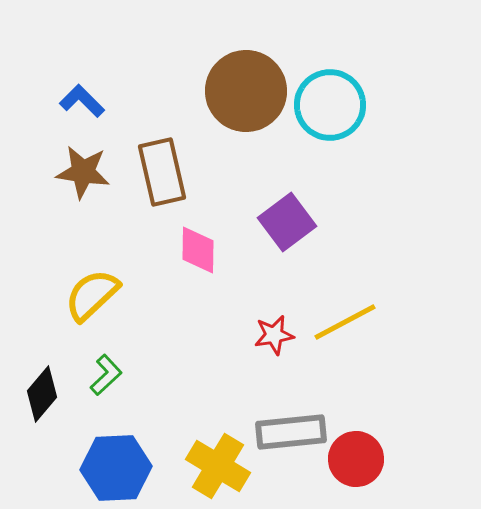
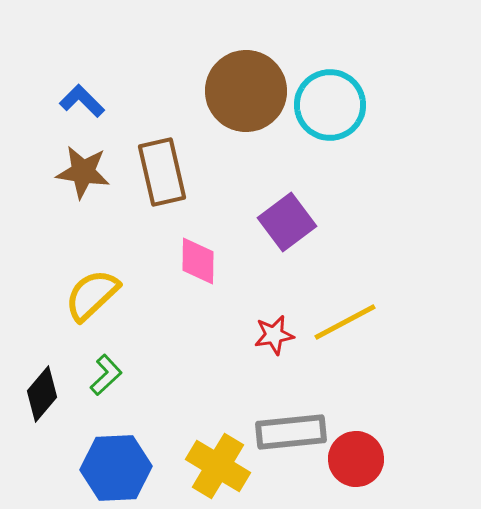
pink diamond: moved 11 px down
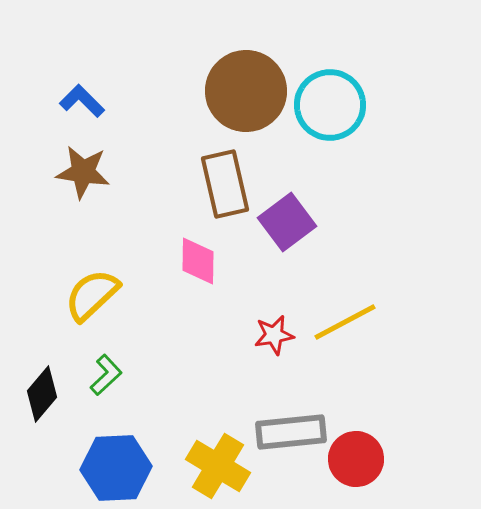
brown rectangle: moved 63 px right, 12 px down
